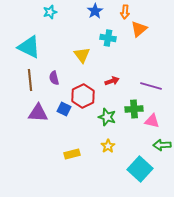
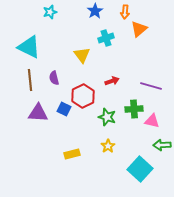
cyan cross: moved 2 px left; rotated 28 degrees counterclockwise
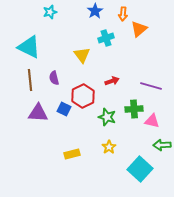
orange arrow: moved 2 px left, 2 px down
yellow star: moved 1 px right, 1 px down
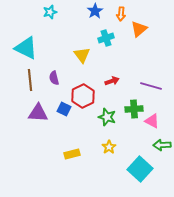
orange arrow: moved 2 px left
cyan triangle: moved 3 px left, 1 px down
pink triangle: rotated 14 degrees clockwise
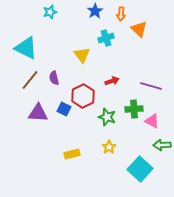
orange triangle: rotated 36 degrees counterclockwise
brown line: rotated 45 degrees clockwise
